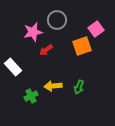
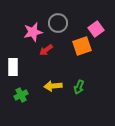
gray circle: moved 1 px right, 3 px down
white rectangle: rotated 42 degrees clockwise
green cross: moved 10 px left, 1 px up
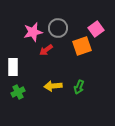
gray circle: moved 5 px down
green cross: moved 3 px left, 3 px up
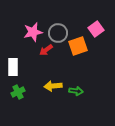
gray circle: moved 5 px down
orange square: moved 4 px left
green arrow: moved 3 px left, 4 px down; rotated 104 degrees counterclockwise
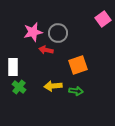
pink square: moved 7 px right, 10 px up
orange square: moved 19 px down
red arrow: rotated 48 degrees clockwise
green cross: moved 1 px right, 5 px up; rotated 24 degrees counterclockwise
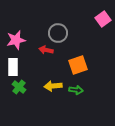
pink star: moved 17 px left, 8 px down
green arrow: moved 1 px up
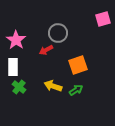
pink square: rotated 21 degrees clockwise
pink star: rotated 24 degrees counterclockwise
red arrow: rotated 40 degrees counterclockwise
yellow arrow: rotated 24 degrees clockwise
green arrow: rotated 40 degrees counterclockwise
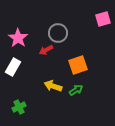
pink star: moved 2 px right, 2 px up
white rectangle: rotated 30 degrees clockwise
green cross: moved 20 px down; rotated 24 degrees clockwise
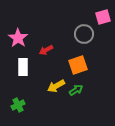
pink square: moved 2 px up
gray circle: moved 26 px right, 1 px down
white rectangle: moved 10 px right; rotated 30 degrees counterclockwise
yellow arrow: moved 3 px right; rotated 48 degrees counterclockwise
green cross: moved 1 px left, 2 px up
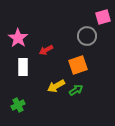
gray circle: moved 3 px right, 2 px down
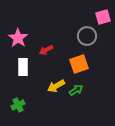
orange square: moved 1 px right, 1 px up
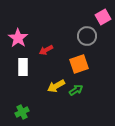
pink square: rotated 14 degrees counterclockwise
green cross: moved 4 px right, 7 px down
